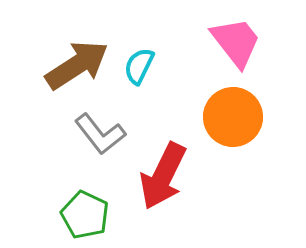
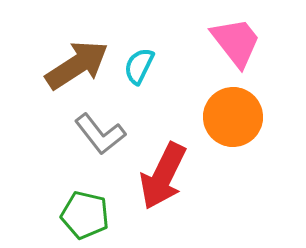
green pentagon: rotated 12 degrees counterclockwise
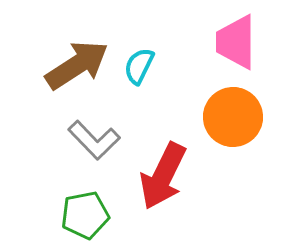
pink trapezoid: rotated 142 degrees counterclockwise
gray L-shape: moved 6 px left, 6 px down; rotated 6 degrees counterclockwise
green pentagon: rotated 24 degrees counterclockwise
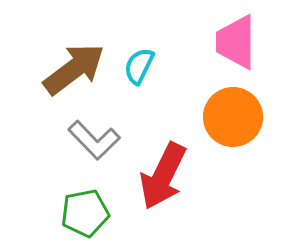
brown arrow: moved 3 px left, 4 px down; rotated 4 degrees counterclockwise
green pentagon: moved 2 px up
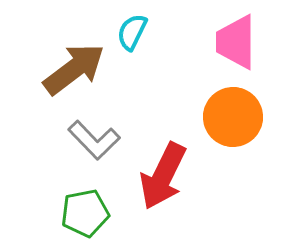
cyan semicircle: moved 7 px left, 34 px up
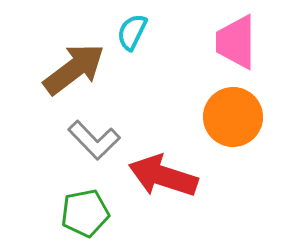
red arrow: rotated 82 degrees clockwise
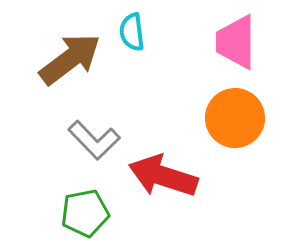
cyan semicircle: rotated 33 degrees counterclockwise
brown arrow: moved 4 px left, 10 px up
orange circle: moved 2 px right, 1 px down
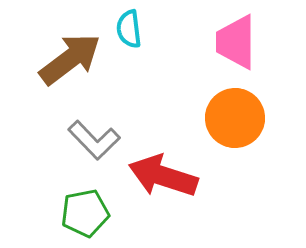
cyan semicircle: moved 3 px left, 3 px up
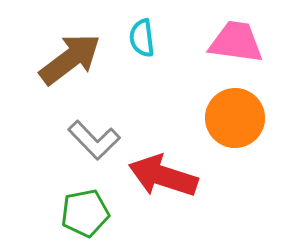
cyan semicircle: moved 13 px right, 9 px down
pink trapezoid: rotated 98 degrees clockwise
